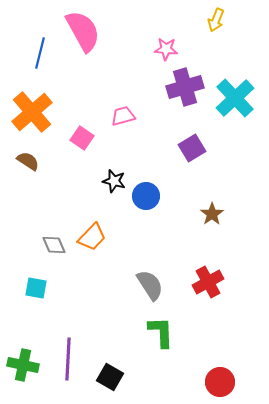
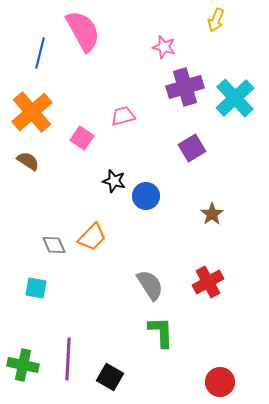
pink star: moved 2 px left, 2 px up; rotated 10 degrees clockwise
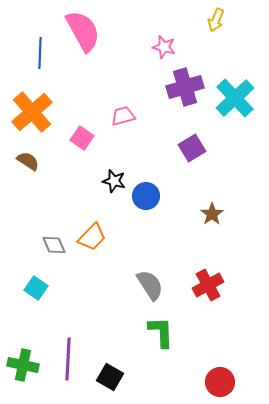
blue line: rotated 12 degrees counterclockwise
red cross: moved 3 px down
cyan square: rotated 25 degrees clockwise
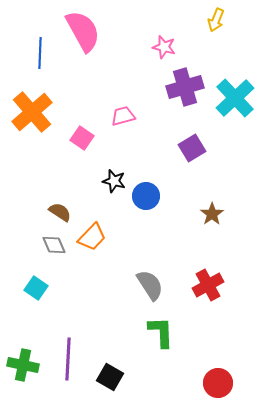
brown semicircle: moved 32 px right, 51 px down
red circle: moved 2 px left, 1 px down
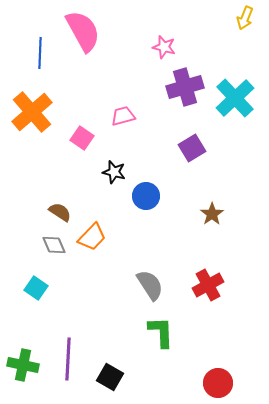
yellow arrow: moved 29 px right, 2 px up
black star: moved 9 px up
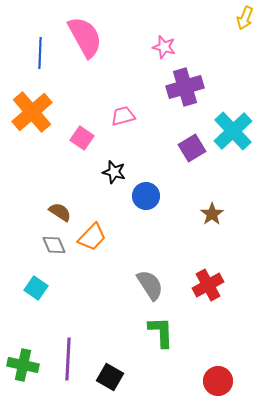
pink semicircle: moved 2 px right, 6 px down
cyan cross: moved 2 px left, 33 px down
red circle: moved 2 px up
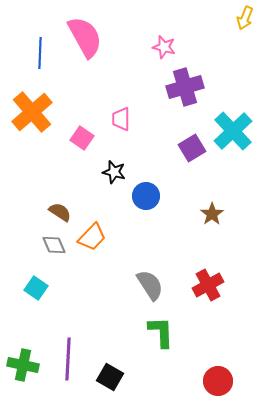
pink trapezoid: moved 2 px left, 3 px down; rotated 75 degrees counterclockwise
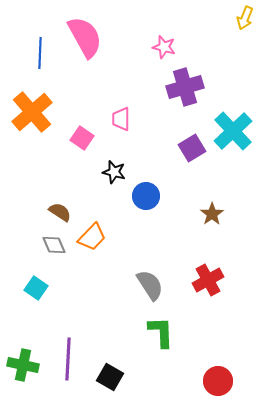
red cross: moved 5 px up
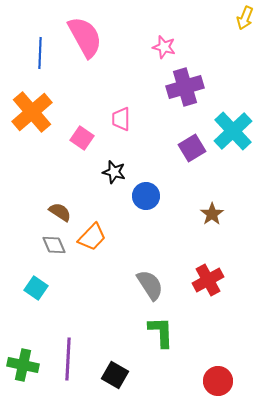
black square: moved 5 px right, 2 px up
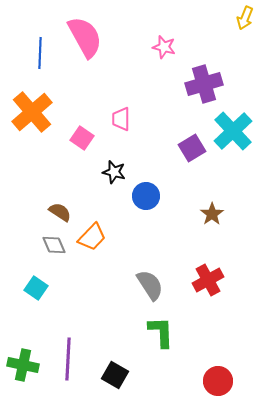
purple cross: moved 19 px right, 3 px up
